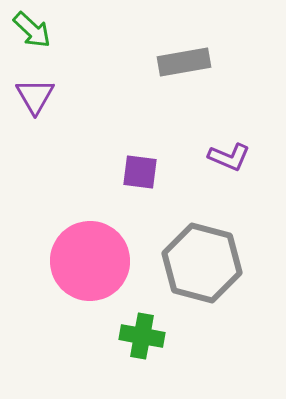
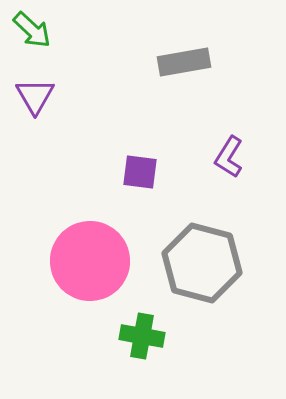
purple L-shape: rotated 99 degrees clockwise
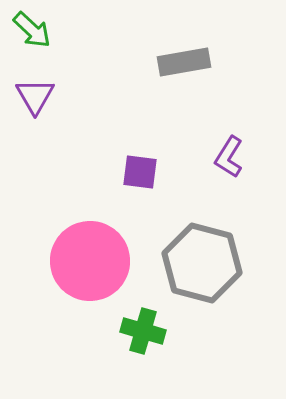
green cross: moved 1 px right, 5 px up; rotated 6 degrees clockwise
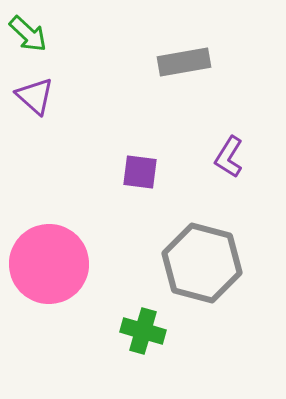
green arrow: moved 4 px left, 4 px down
purple triangle: rotated 18 degrees counterclockwise
pink circle: moved 41 px left, 3 px down
